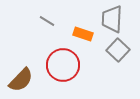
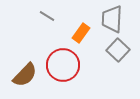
gray line: moved 5 px up
orange rectangle: moved 2 px left, 1 px up; rotated 72 degrees counterclockwise
brown semicircle: moved 4 px right, 5 px up
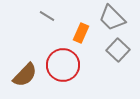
gray trapezoid: moved 1 px up; rotated 48 degrees counterclockwise
orange rectangle: rotated 12 degrees counterclockwise
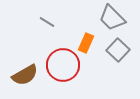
gray line: moved 6 px down
orange rectangle: moved 5 px right, 10 px down
brown semicircle: rotated 16 degrees clockwise
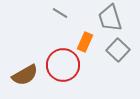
gray trapezoid: moved 2 px left; rotated 28 degrees clockwise
gray line: moved 13 px right, 9 px up
orange rectangle: moved 1 px left, 1 px up
